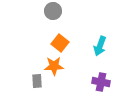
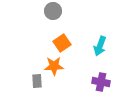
orange square: moved 2 px right; rotated 18 degrees clockwise
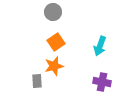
gray circle: moved 1 px down
orange square: moved 6 px left, 1 px up
orange star: rotated 12 degrees counterclockwise
purple cross: moved 1 px right
